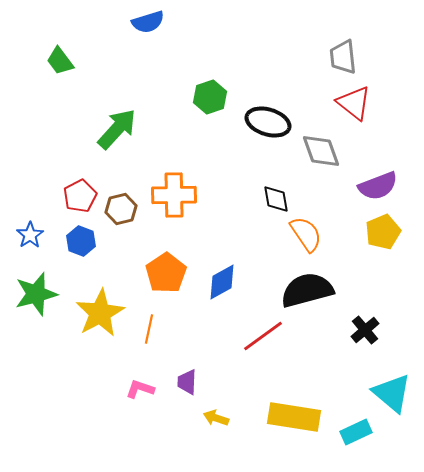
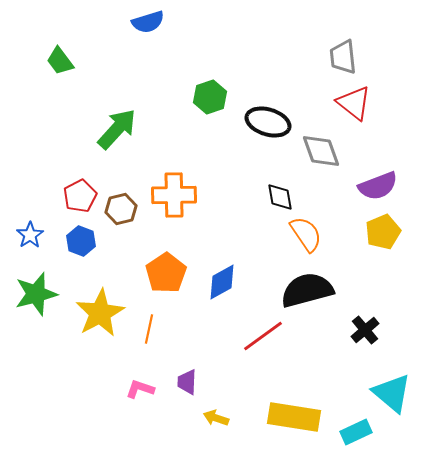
black diamond: moved 4 px right, 2 px up
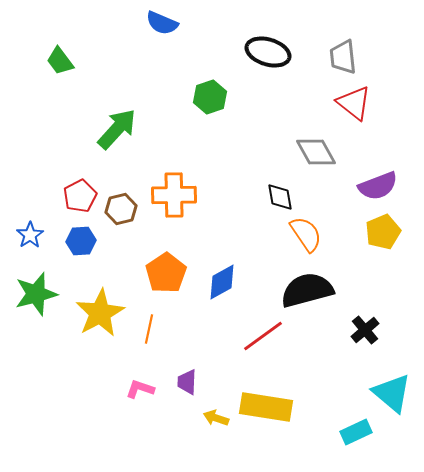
blue semicircle: moved 14 px right, 1 px down; rotated 40 degrees clockwise
black ellipse: moved 70 px up
gray diamond: moved 5 px left, 1 px down; rotated 9 degrees counterclockwise
blue hexagon: rotated 24 degrees counterclockwise
yellow rectangle: moved 28 px left, 10 px up
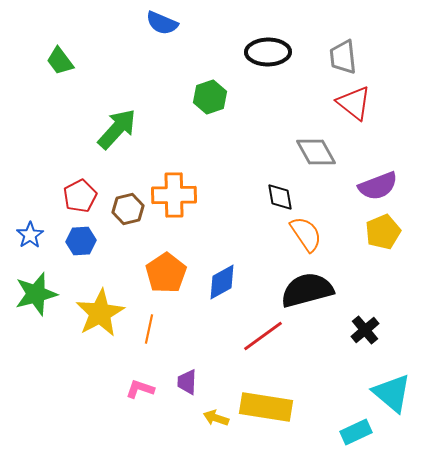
black ellipse: rotated 18 degrees counterclockwise
brown hexagon: moved 7 px right
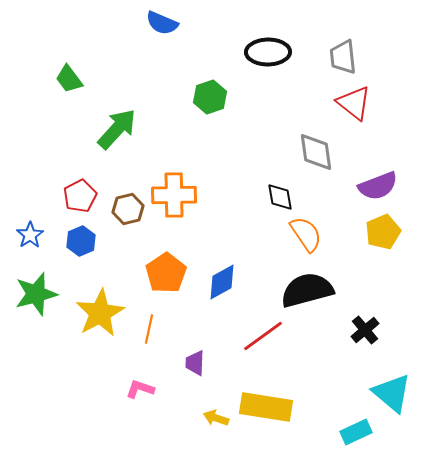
green trapezoid: moved 9 px right, 18 px down
gray diamond: rotated 21 degrees clockwise
blue hexagon: rotated 20 degrees counterclockwise
purple trapezoid: moved 8 px right, 19 px up
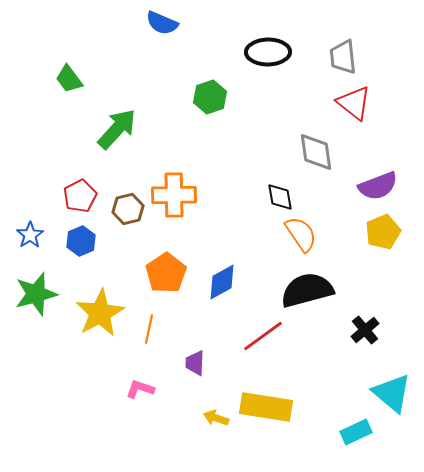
orange semicircle: moved 5 px left
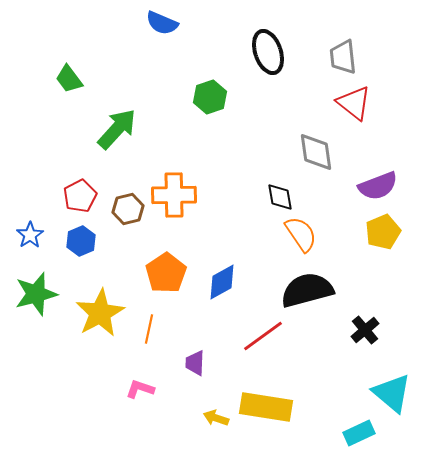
black ellipse: rotated 72 degrees clockwise
cyan rectangle: moved 3 px right, 1 px down
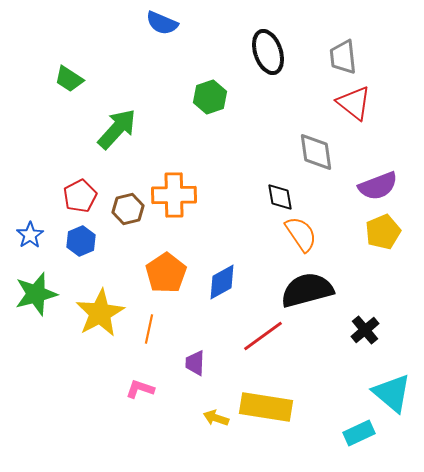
green trapezoid: rotated 20 degrees counterclockwise
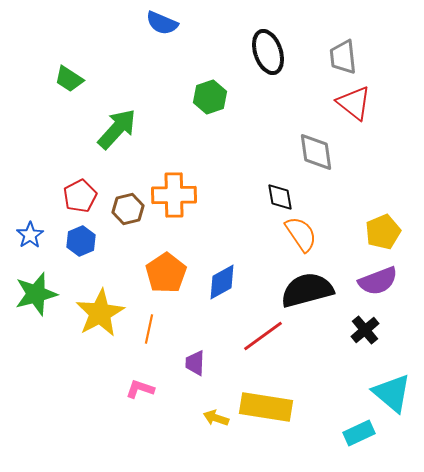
purple semicircle: moved 95 px down
